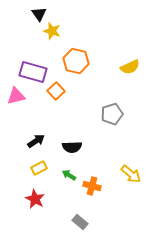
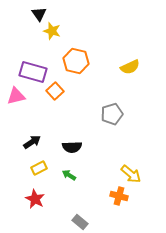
orange square: moved 1 px left
black arrow: moved 4 px left, 1 px down
orange cross: moved 27 px right, 10 px down
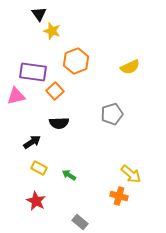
orange hexagon: rotated 25 degrees clockwise
purple rectangle: rotated 8 degrees counterclockwise
black semicircle: moved 13 px left, 24 px up
yellow rectangle: rotated 56 degrees clockwise
red star: moved 1 px right, 2 px down
